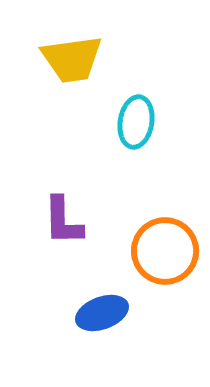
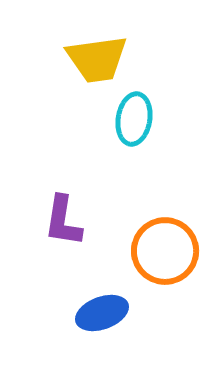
yellow trapezoid: moved 25 px right
cyan ellipse: moved 2 px left, 3 px up
purple L-shape: rotated 10 degrees clockwise
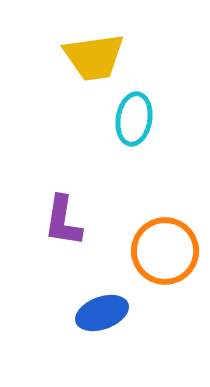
yellow trapezoid: moved 3 px left, 2 px up
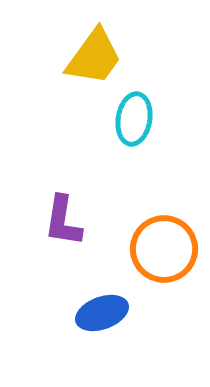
yellow trapezoid: rotated 46 degrees counterclockwise
orange circle: moved 1 px left, 2 px up
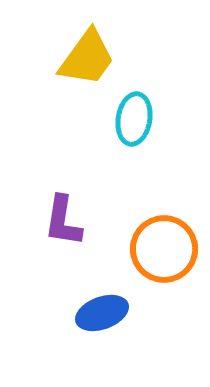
yellow trapezoid: moved 7 px left, 1 px down
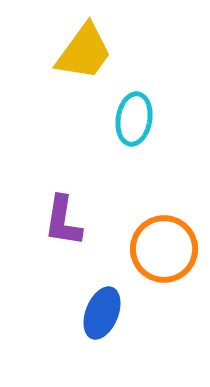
yellow trapezoid: moved 3 px left, 6 px up
blue ellipse: rotated 48 degrees counterclockwise
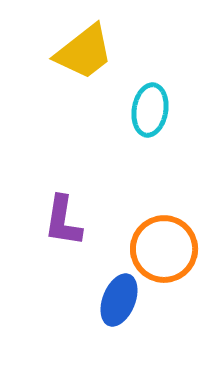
yellow trapezoid: rotated 16 degrees clockwise
cyan ellipse: moved 16 px right, 9 px up
blue ellipse: moved 17 px right, 13 px up
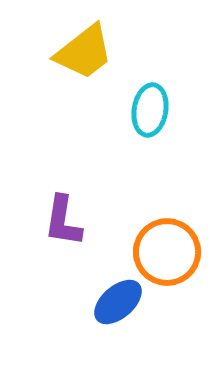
orange circle: moved 3 px right, 3 px down
blue ellipse: moved 1 px left, 2 px down; rotated 27 degrees clockwise
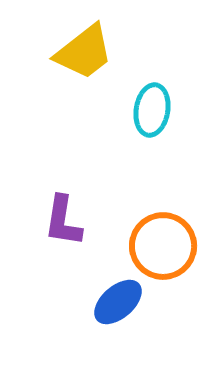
cyan ellipse: moved 2 px right
orange circle: moved 4 px left, 6 px up
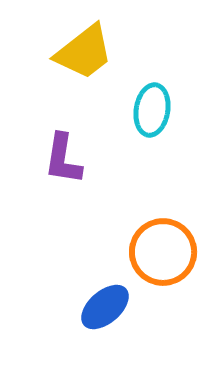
purple L-shape: moved 62 px up
orange circle: moved 6 px down
blue ellipse: moved 13 px left, 5 px down
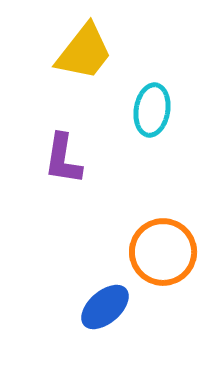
yellow trapezoid: rotated 14 degrees counterclockwise
